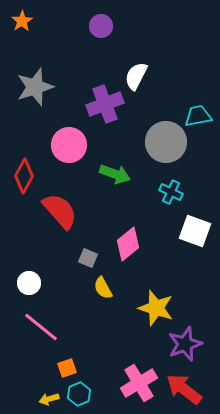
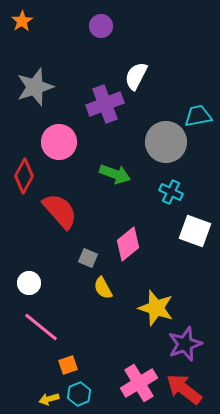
pink circle: moved 10 px left, 3 px up
orange square: moved 1 px right, 3 px up
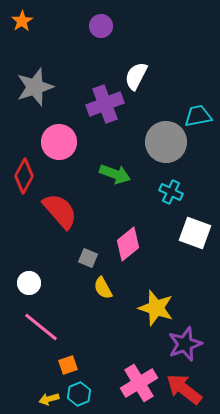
white square: moved 2 px down
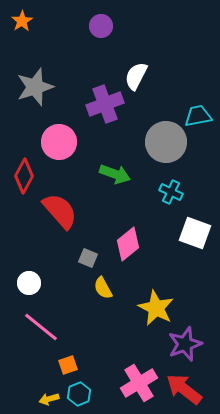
yellow star: rotated 9 degrees clockwise
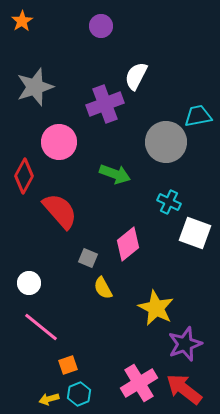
cyan cross: moved 2 px left, 10 px down
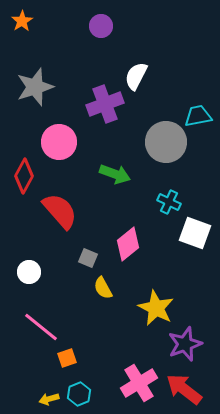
white circle: moved 11 px up
orange square: moved 1 px left, 7 px up
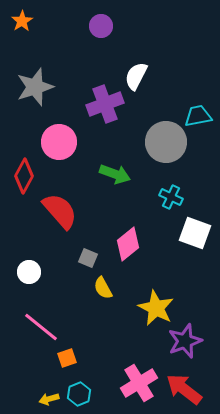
cyan cross: moved 2 px right, 5 px up
purple star: moved 3 px up
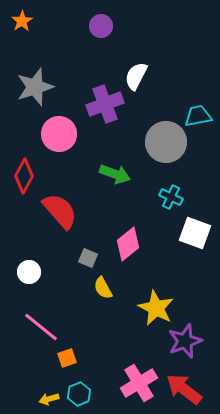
pink circle: moved 8 px up
